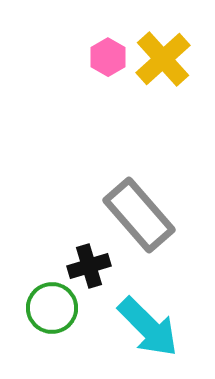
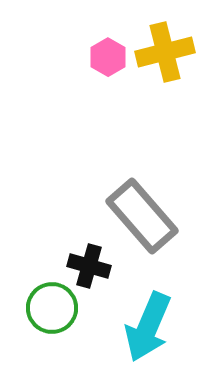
yellow cross: moved 2 px right, 7 px up; rotated 28 degrees clockwise
gray rectangle: moved 3 px right, 1 px down
black cross: rotated 33 degrees clockwise
cyan arrow: rotated 68 degrees clockwise
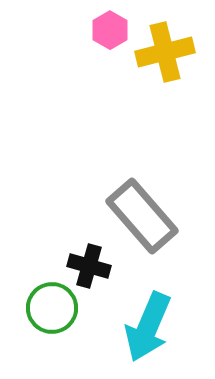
pink hexagon: moved 2 px right, 27 px up
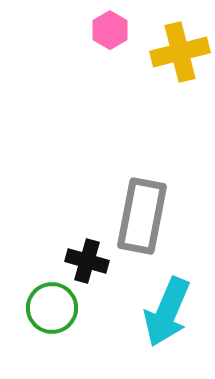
yellow cross: moved 15 px right
gray rectangle: rotated 52 degrees clockwise
black cross: moved 2 px left, 5 px up
cyan arrow: moved 19 px right, 15 px up
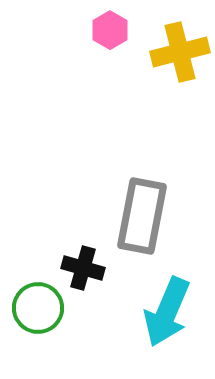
black cross: moved 4 px left, 7 px down
green circle: moved 14 px left
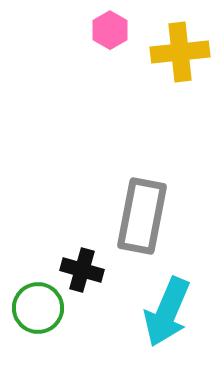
yellow cross: rotated 8 degrees clockwise
black cross: moved 1 px left, 2 px down
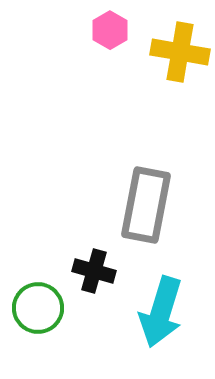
yellow cross: rotated 16 degrees clockwise
gray rectangle: moved 4 px right, 11 px up
black cross: moved 12 px right, 1 px down
cyan arrow: moved 6 px left; rotated 6 degrees counterclockwise
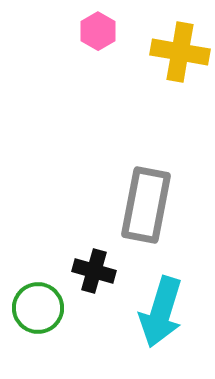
pink hexagon: moved 12 px left, 1 px down
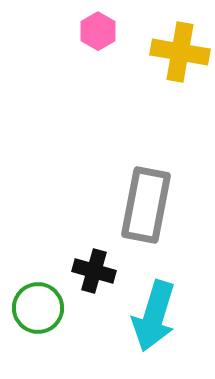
cyan arrow: moved 7 px left, 4 px down
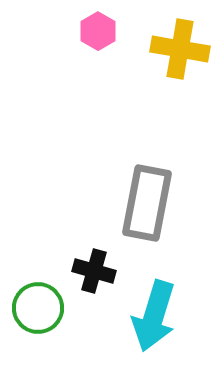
yellow cross: moved 3 px up
gray rectangle: moved 1 px right, 2 px up
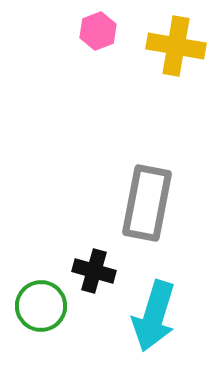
pink hexagon: rotated 9 degrees clockwise
yellow cross: moved 4 px left, 3 px up
green circle: moved 3 px right, 2 px up
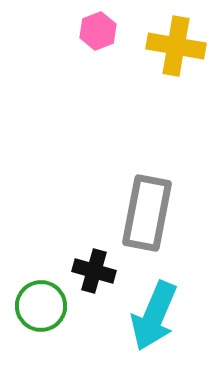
gray rectangle: moved 10 px down
cyan arrow: rotated 6 degrees clockwise
